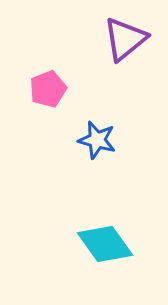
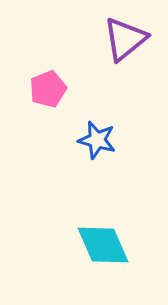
cyan diamond: moved 2 px left, 1 px down; rotated 12 degrees clockwise
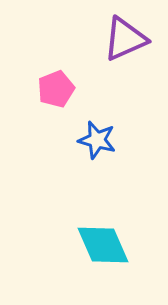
purple triangle: rotated 15 degrees clockwise
pink pentagon: moved 8 px right
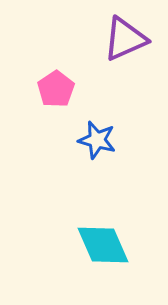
pink pentagon: rotated 12 degrees counterclockwise
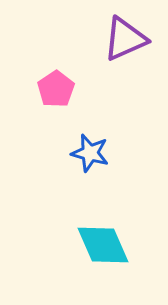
blue star: moved 7 px left, 13 px down
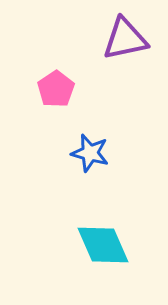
purple triangle: rotated 12 degrees clockwise
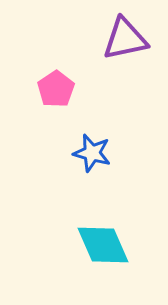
blue star: moved 2 px right
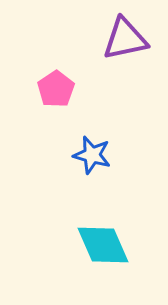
blue star: moved 2 px down
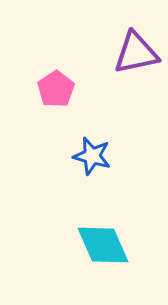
purple triangle: moved 11 px right, 14 px down
blue star: moved 1 px down
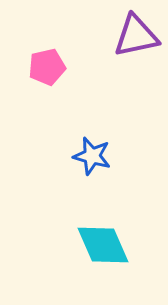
purple triangle: moved 17 px up
pink pentagon: moved 9 px left, 22 px up; rotated 21 degrees clockwise
